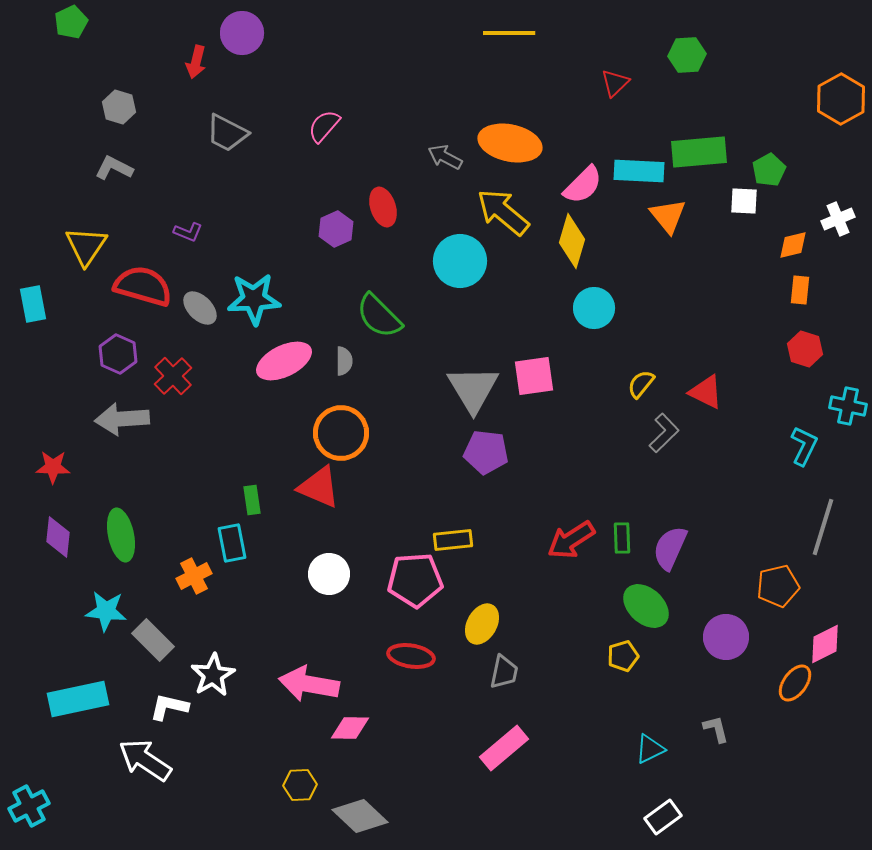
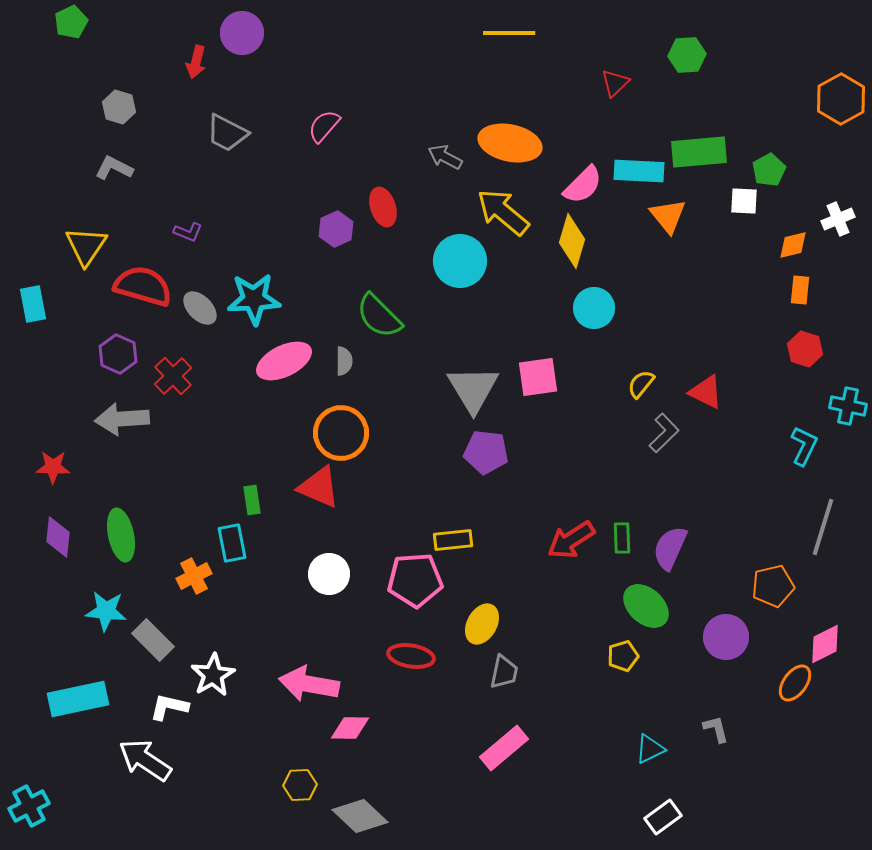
pink square at (534, 376): moved 4 px right, 1 px down
orange pentagon at (778, 586): moved 5 px left
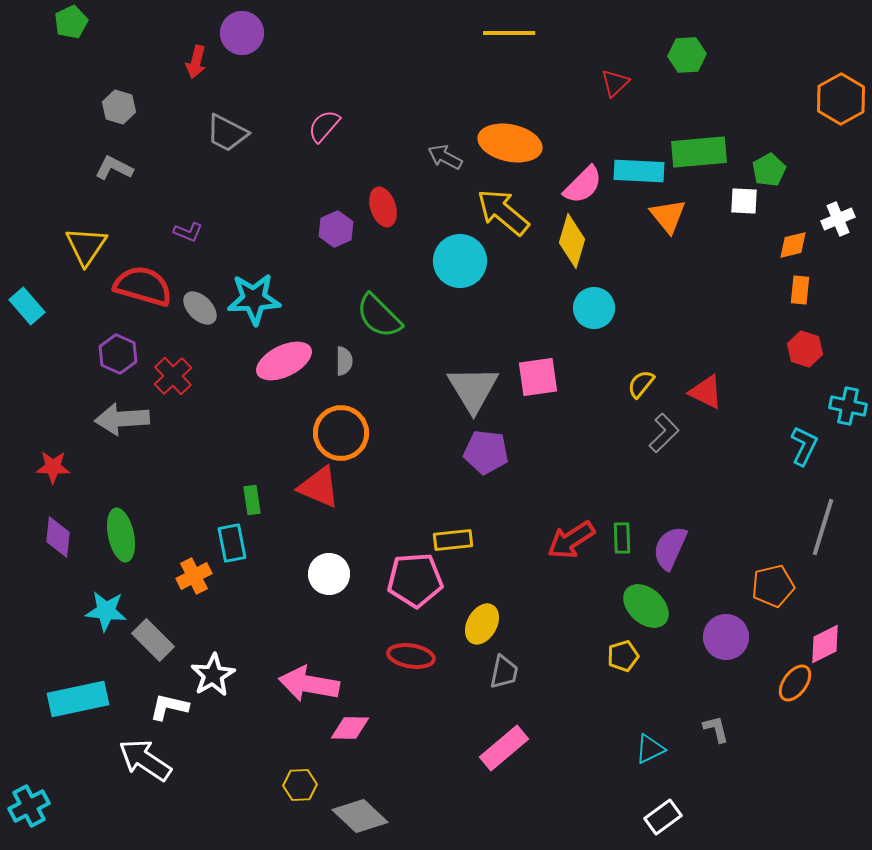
cyan rectangle at (33, 304): moved 6 px left, 2 px down; rotated 30 degrees counterclockwise
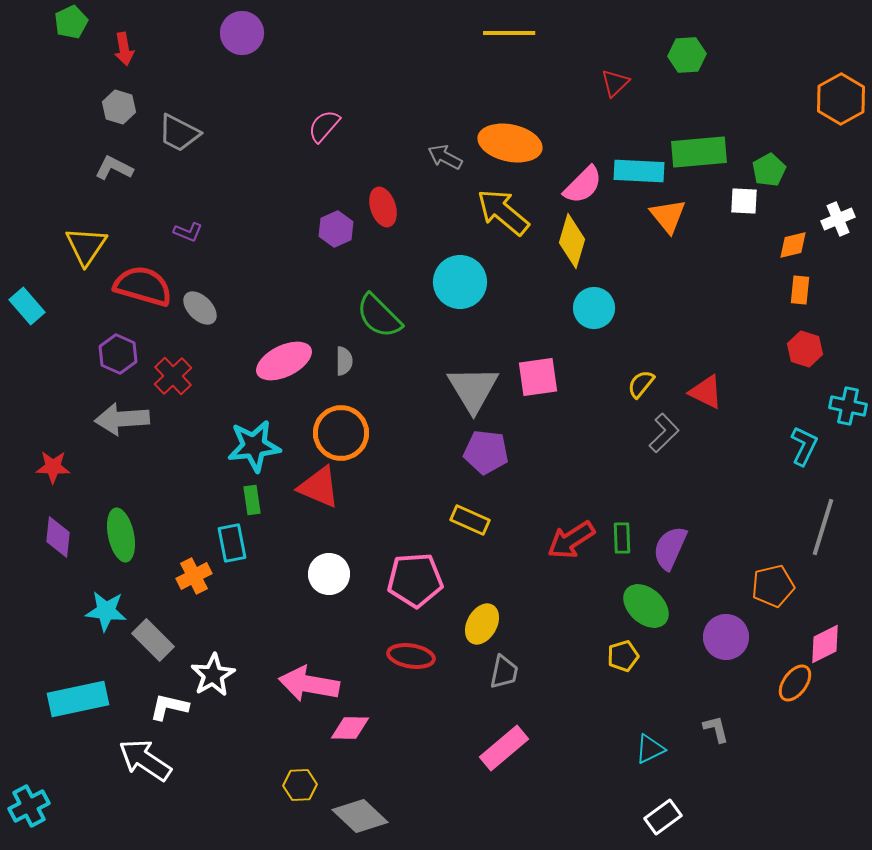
red arrow at (196, 62): moved 72 px left, 13 px up; rotated 24 degrees counterclockwise
gray trapezoid at (227, 133): moved 48 px left
cyan circle at (460, 261): moved 21 px down
cyan star at (254, 299): moved 147 px down; rotated 4 degrees counterclockwise
yellow rectangle at (453, 540): moved 17 px right, 20 px up; rotated 30 degrees clockwise
